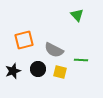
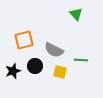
green triangle: moved 1 px left, 1 px up
black circle: moved 3 px left, 3 px up
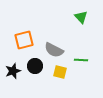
green triangle: moved 5 px right, 3 px down
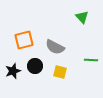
green triangle: moved 1 px right
gray semicircle: moved 1 px right, 3 px up
green line: moved 10 px right
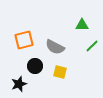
green triangle: moved 8 px down; rotated 48 degrees counterclockwise
green line: moved 1 px right, 14 px up; rotated 48 degrees counterclockwise
black star: moved 6 px right, 13 px down
